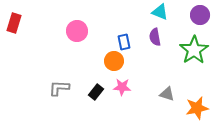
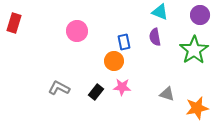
gray L-shape: rotated 25 degrees clockwise
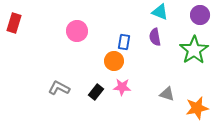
blue rectangle: rotated 21 degrees clockwise
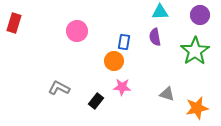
cyan triangle: rotated 24 degrees counterclockwise
green star: moved 1 px right, 1 px down
black rectangle: moved 9 px down
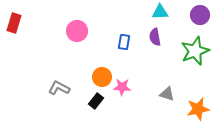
green star: rotated 12 degrees clockwise
orange circle: moved 12 px left, 16 px down
orange star: moved 1 px right, 1 px down
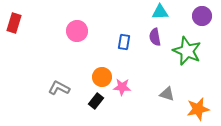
purple circle: moved 2 px right, 1 px down
green star: moved 8 px left; rotated 28 degrees counterclockwise
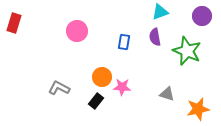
cyan triangle: rotated 18 degrees counterclockwise
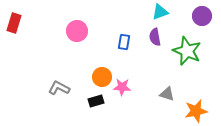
black rectangle: rotated 35 degrees clockwise
orange star: moved 2 px left, 2 px down
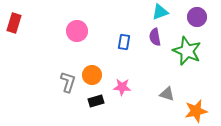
purple circle: moved 5 px left, 1 px down
orange circle: moved 10 px left, 2 px up
gray L-shape: moved 9 px right, 6 px up; rotated 80 degrees clockwise
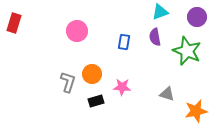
orange circle: moved 1 px up
